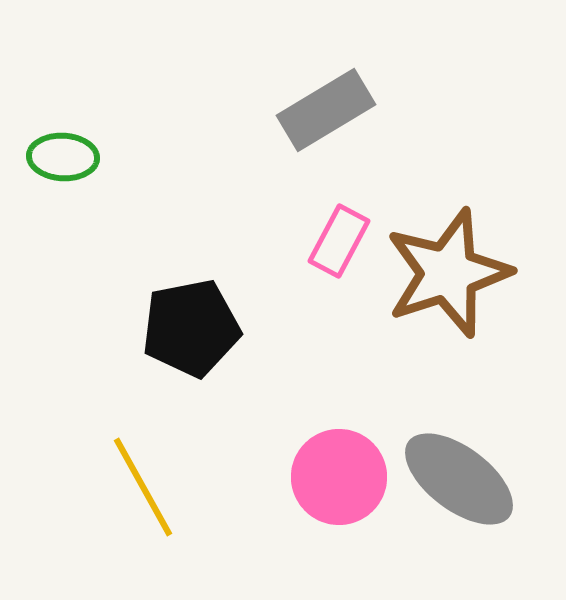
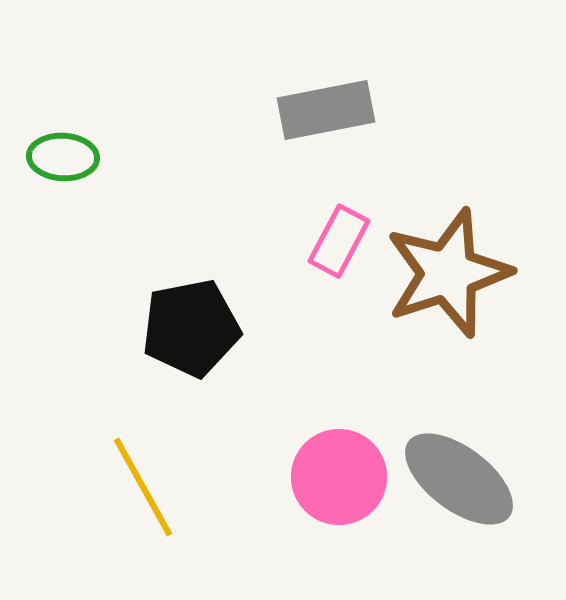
gray rectangle: rotated 20 degrees clockwise
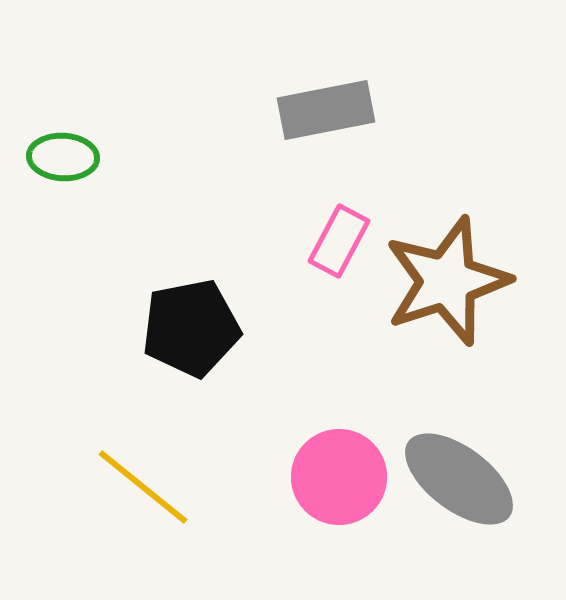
brown star: moved 1 px left, 8 px down
yellow line: rotated 22 degrees counterclockwise
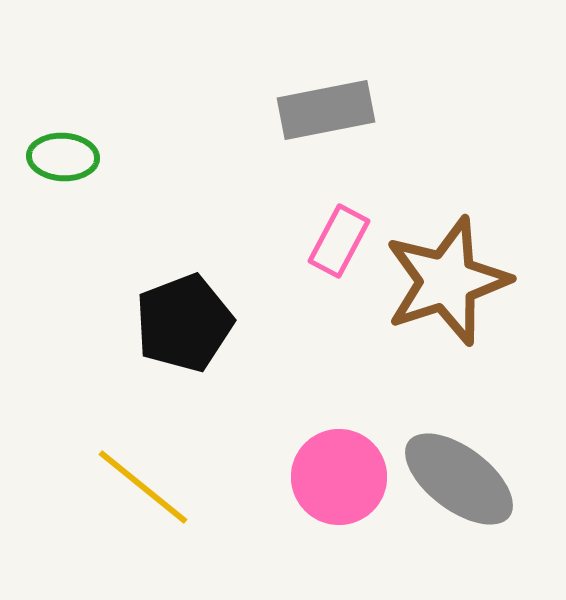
black pentagon: moved 7 px left, 5 px up; rotated 10 degrees counterclockwise
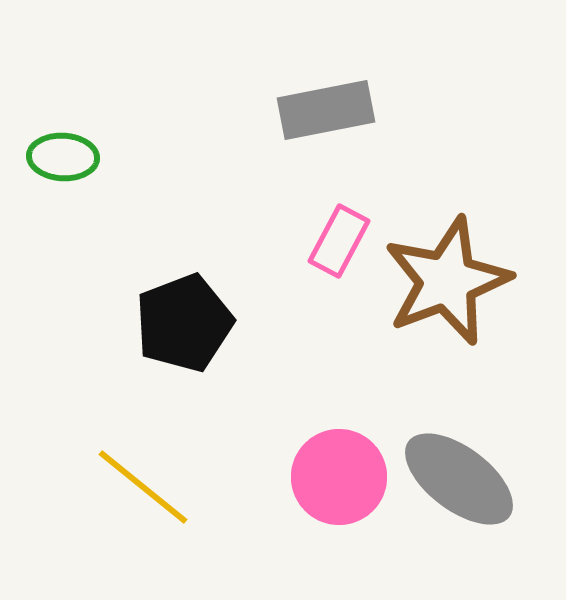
brown star: rotated 3 degrees counterclockwise
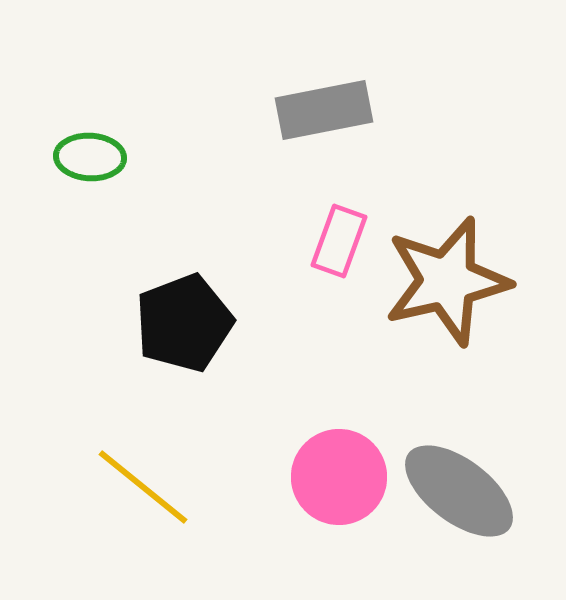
gray rectangle: moved 2 px left
green ellipse: moved 27 px right
pink rectangle: rotated 8 degrees counterclockwise
brown star: rotated 8 degrees clockwise
gray ellipse: moved 12 px down
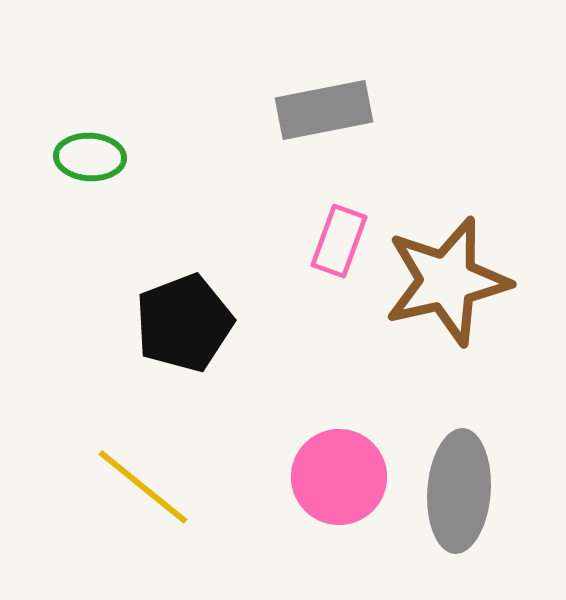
gray ellipse: rotated 57 degrees clockwise
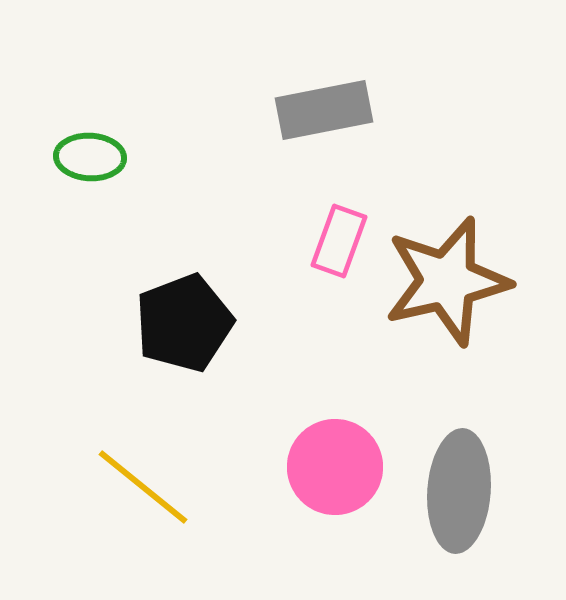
pink circle: moved 4 px left, 10 px up
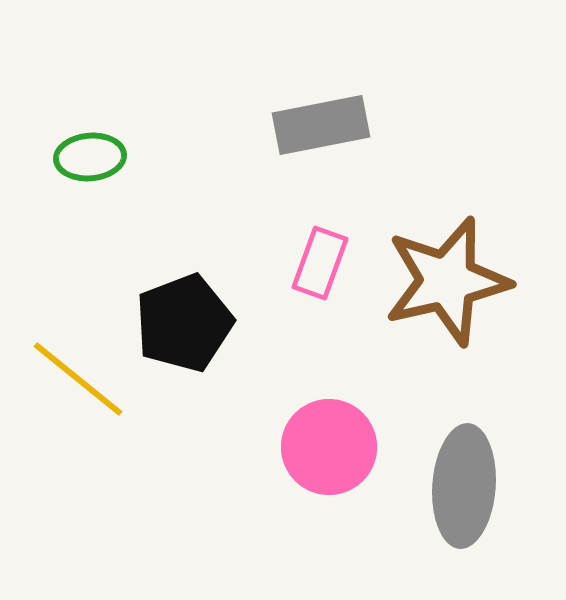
gray rectangle: moved 3 px left, 15 px down
green ellipse: rotated 8 degrees counterclockwise
pink rectangle: moved 19 px left, 22 px down
pink circle: moved 6 px left, 20 px up
yellow line: moved 65 px left, 108 px up
gray ellipse: moved 5 px right, 5 px up
